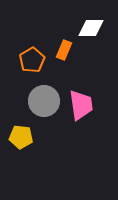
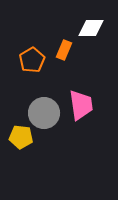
gray circle: moved 12 px down
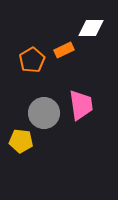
orange rectangle: rotated 42 degrees clockwise
yellow pentagon: moved 4 px down
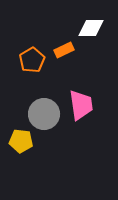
gray circle: moved 1 px down
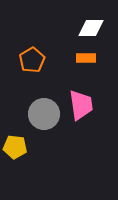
orange rectangle: moved 22 px right, 8 px down; rotated 24 degrees clockwise
yellow pentagon: moved 6 px left, 6 px down
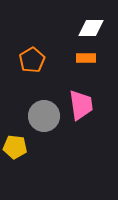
gray circle: moved 2 px down
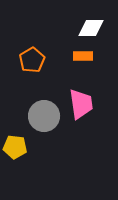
orange rectangle: moved 3 px left, 2 px up
pink trapezoid: moved 1 px up
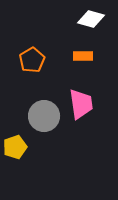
white diamond: moved 9 px up; rotated 16 degrees clockwise
yellow pentagon: rotated 25 degrees counterclockwise
